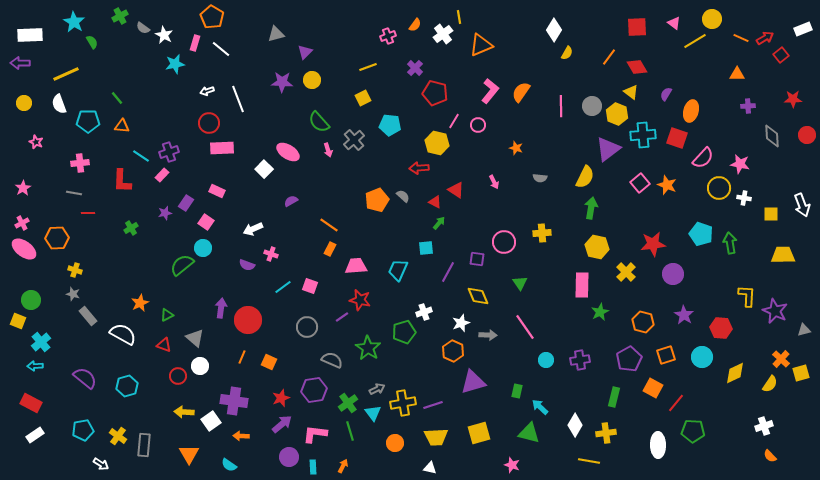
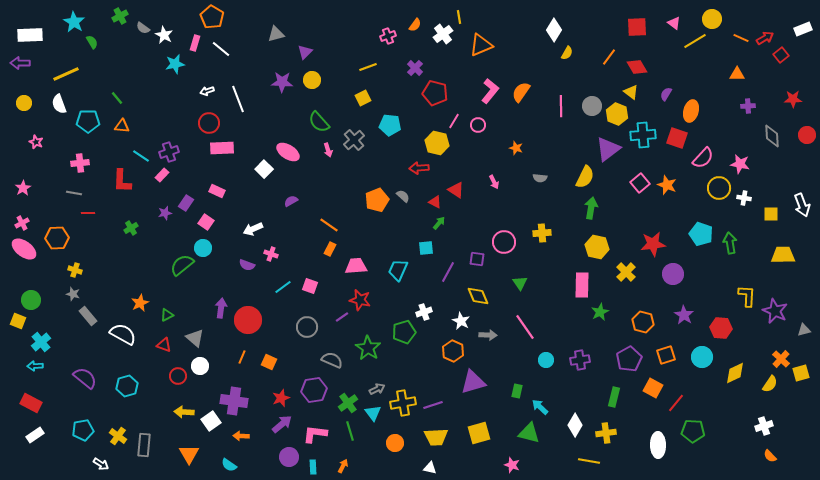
white star at (461, 323): moved 2 px up; rotated 24 degrees counterclockwise
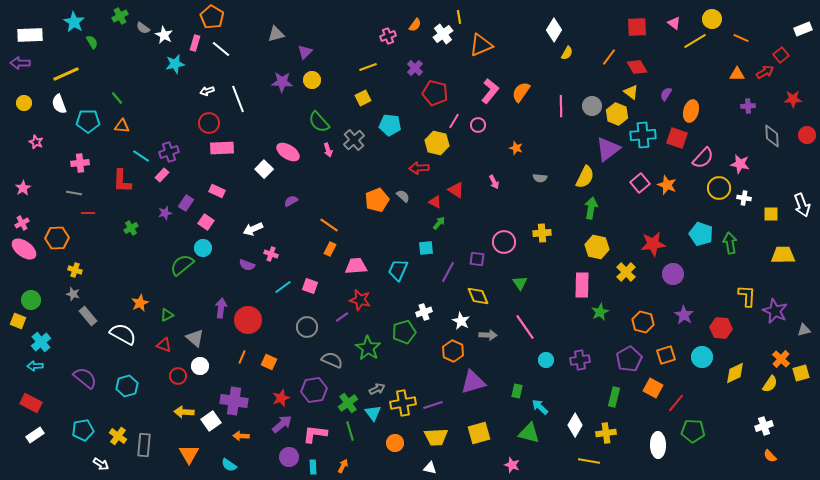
red arrow at (765, 38): moved 34 px down
